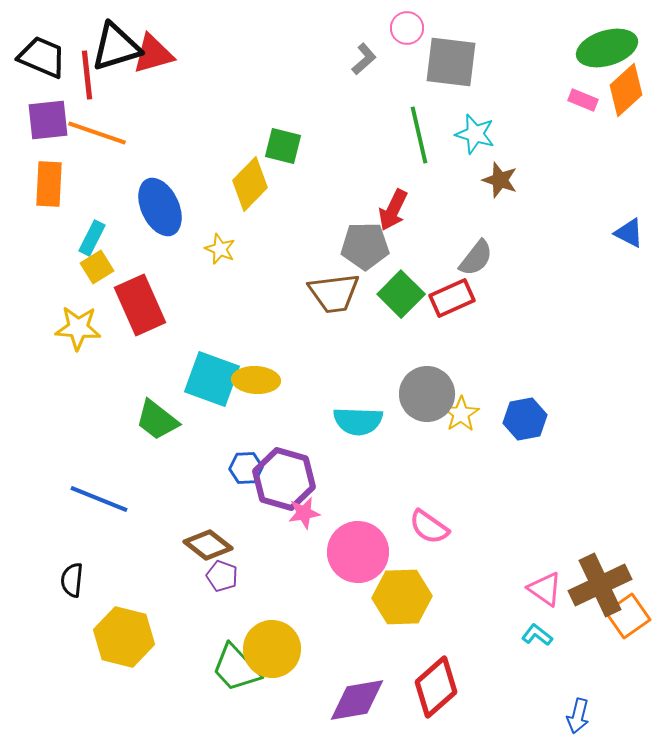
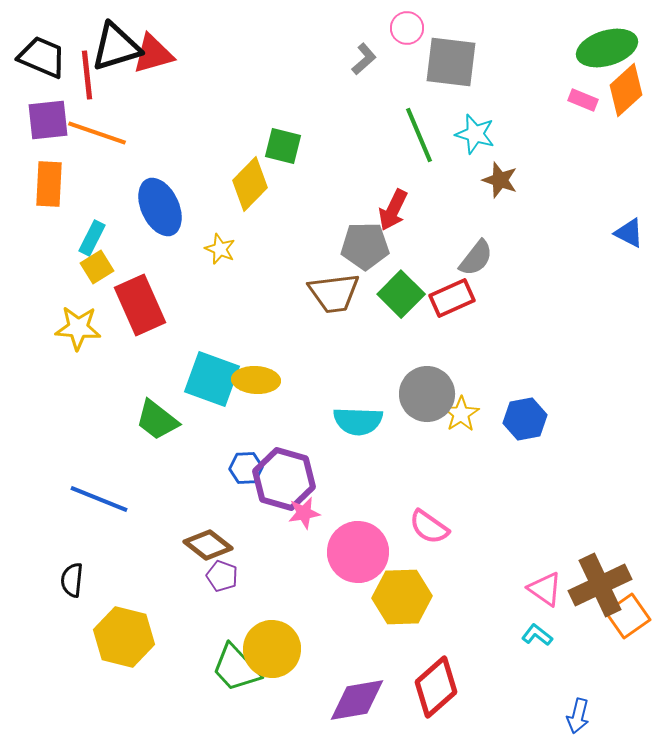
green line at (419, 135): rotated 10 degrees counterclockwise
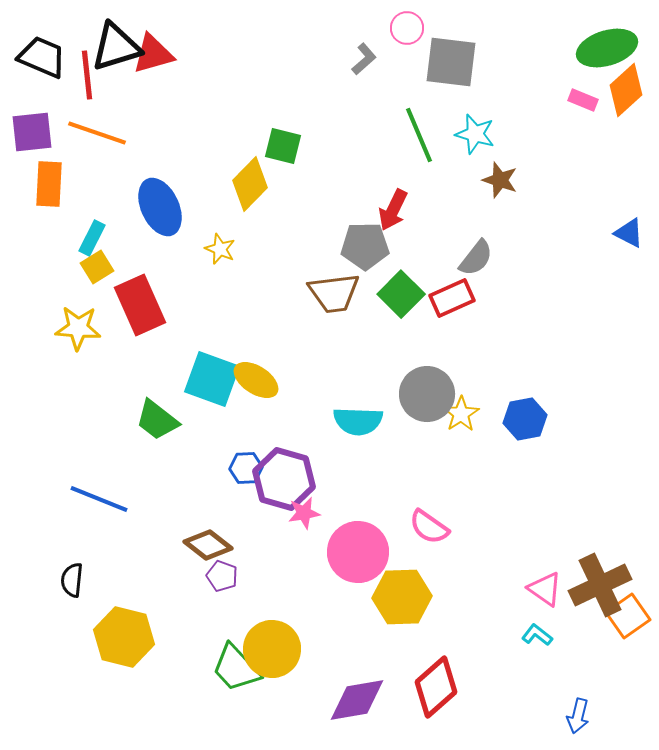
purple square at (48, 120): moved 16 px left, 12 px down
yellow ellipse at (256, 380): rotated 30 degrees clockwise
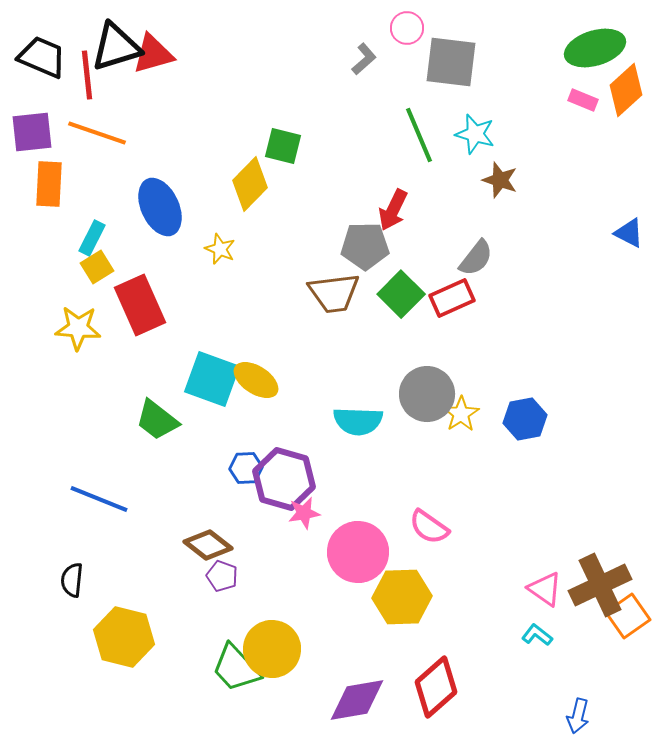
green ellipse at (607, 48): moved 12 px left
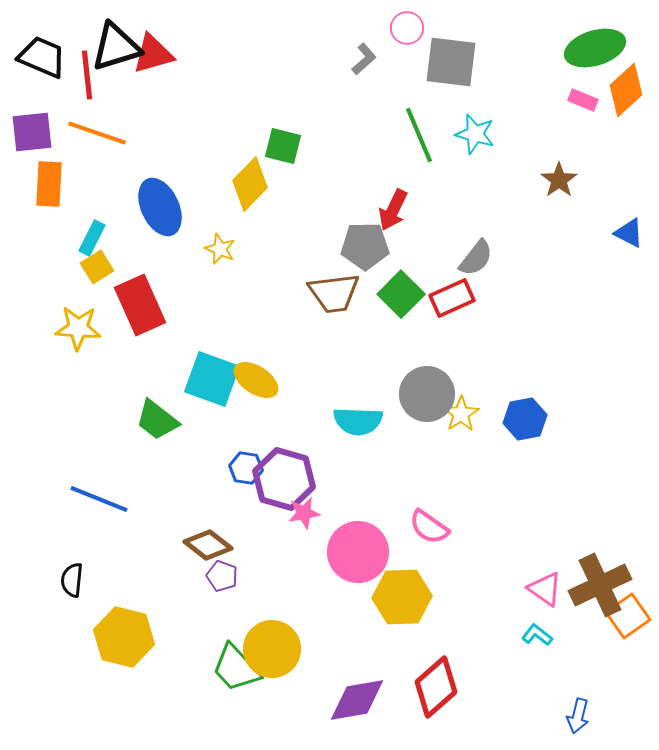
brown star at (500, 180): moved 59 px right; rotated 18 degrees clockwise
blue hexagon at (246, 468): rotated 12 degrees clockwise
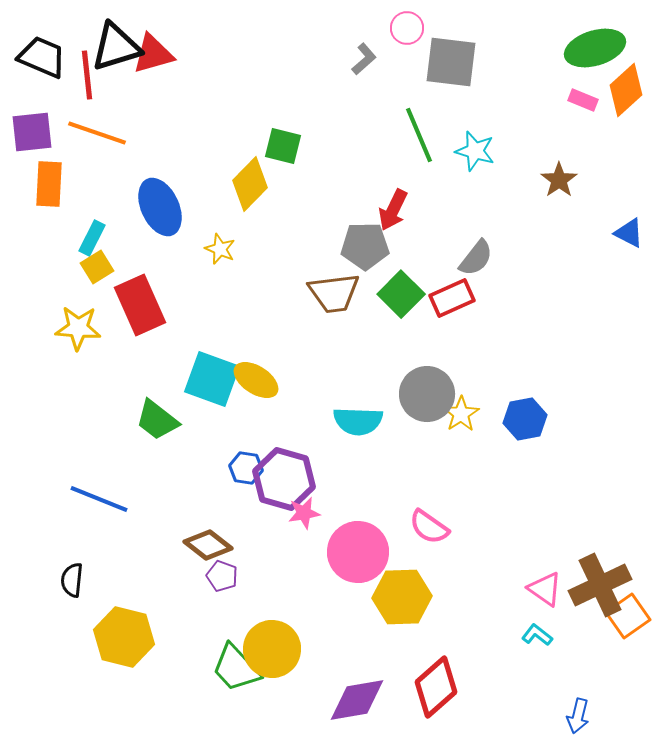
cyan star at (475, 134): moved 17 px down
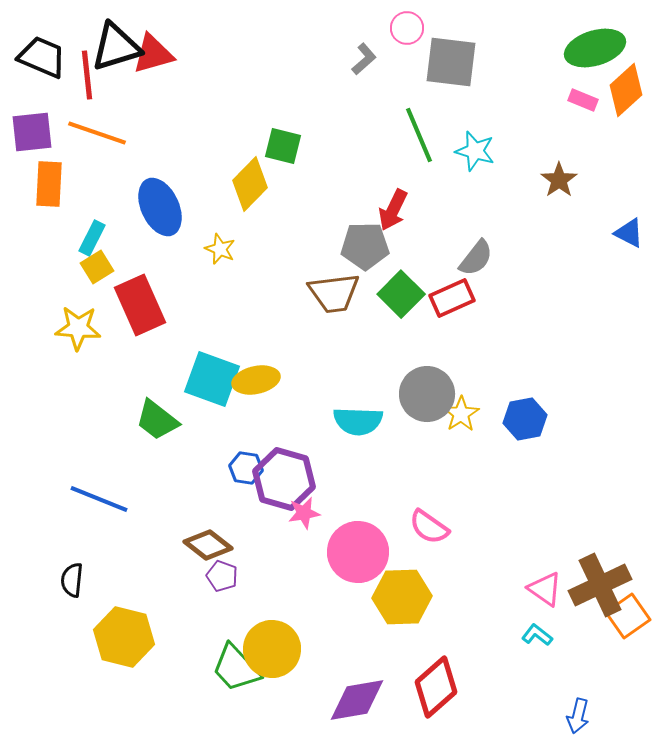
yellow ellipse at (256, 380): rotated 45 degrees counterclockwise
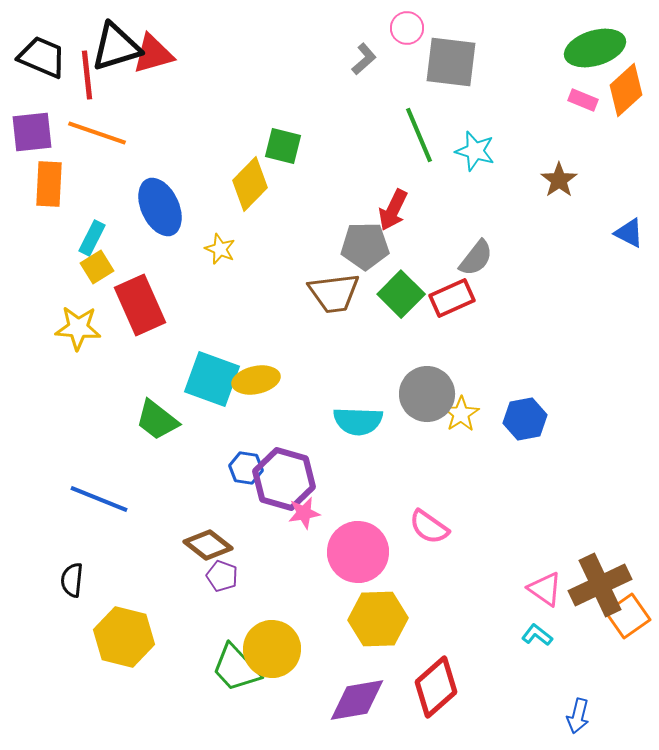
yellow hexagon at (402, 597): moved 24 px left, 22 px down
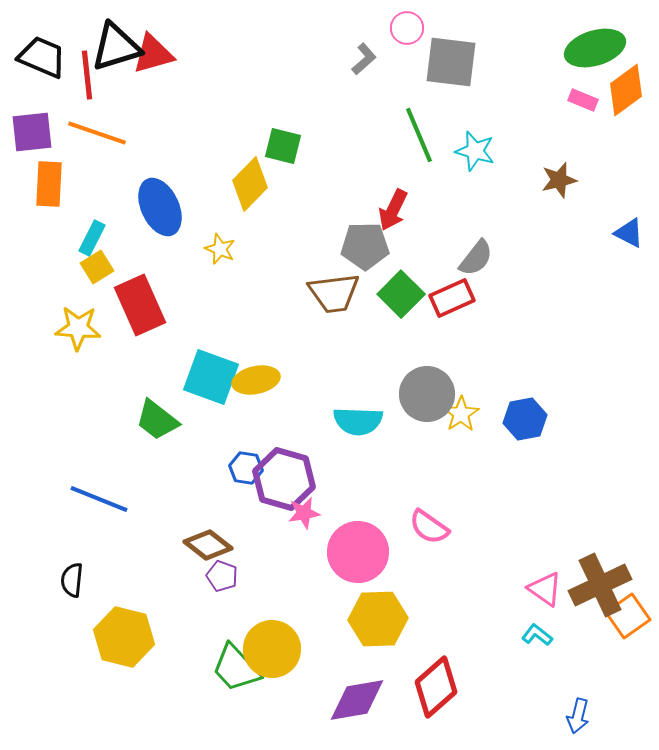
orange diamond at (626, 90): rotated 6 degrees clockwise
brown star at (559, 180): rotated 21 degrees clockwise
cyan square at (212, 379): moved 1 px left, 2 px up
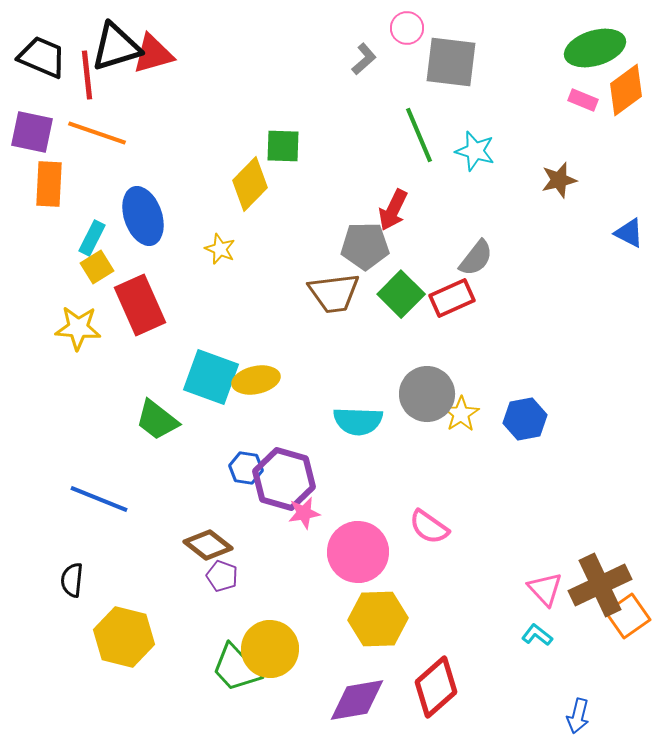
purple square at (32, 132): rotated 18 degrees clockwise
green square at (283, 146): rotated 12 degrees counterclockwise
blue ellipse at (160, 207): moved 17 px left, 9 px down; rotated 6 degrees clockwise
pink triangle at (545, 589): rotated 12 degrees clockwise
yellow circle at (272, 649): moved 2 px left
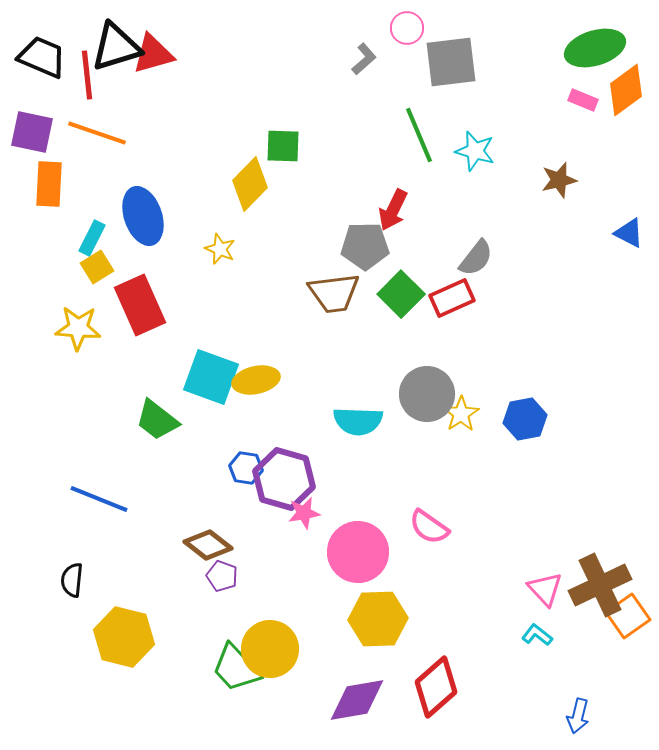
gray square at (451, 62): rotated 14 degrees counterclockwise
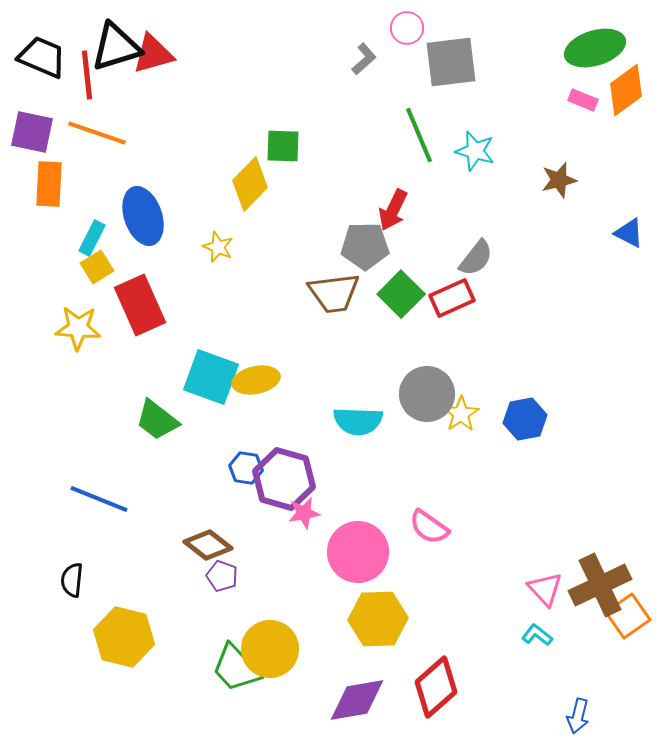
yellow star at (220, 249): moved 2 px left, 2 px up
